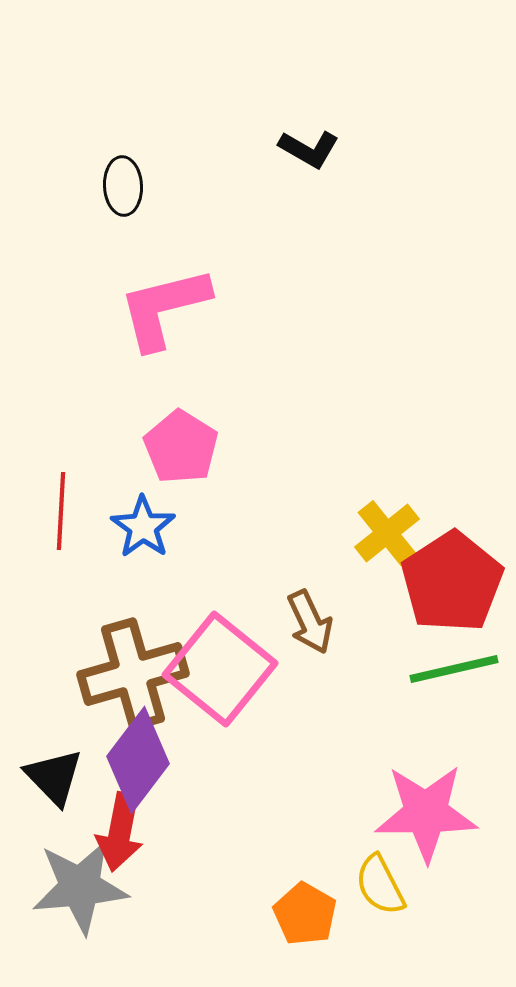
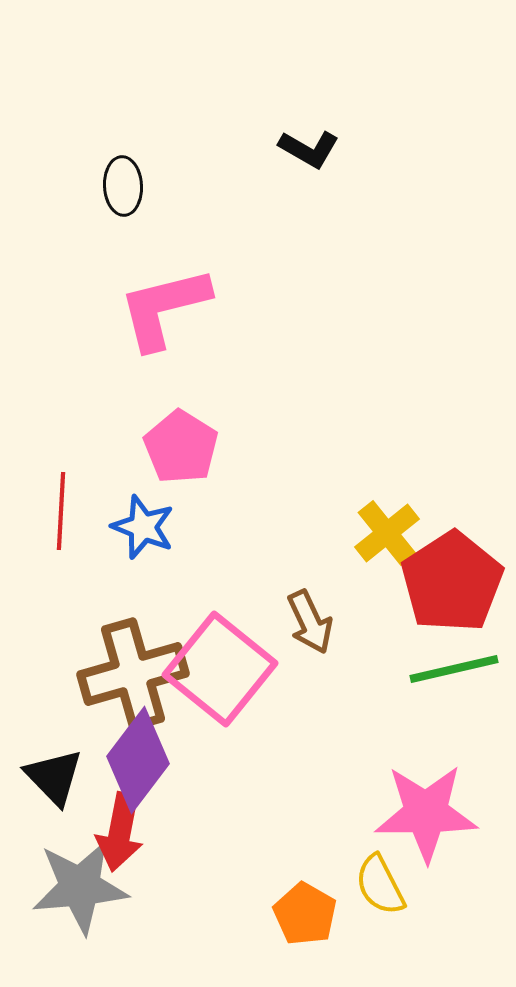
blue star: rotated 14 degrees counterclockwise
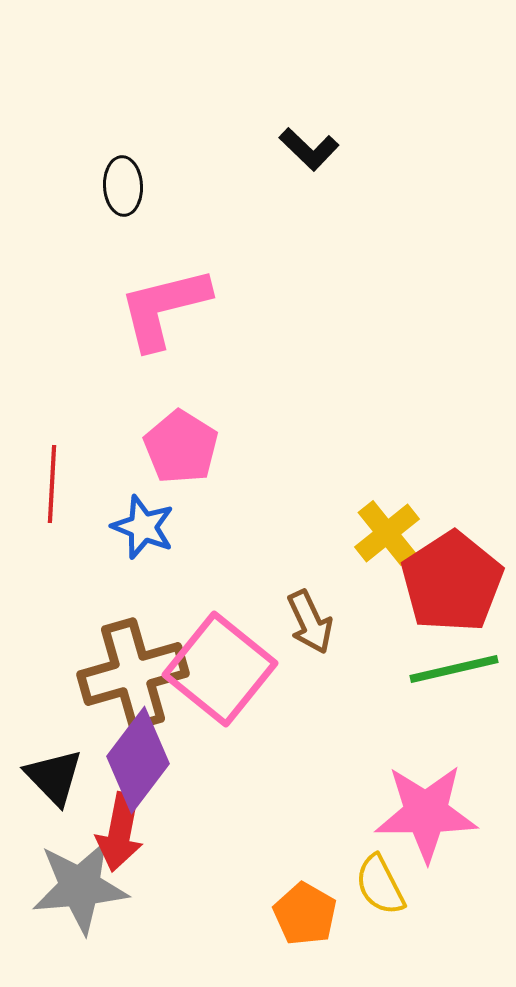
black L-shape: rotated 14 degrees clockwise
red line: moved 9 px left, 27 px up
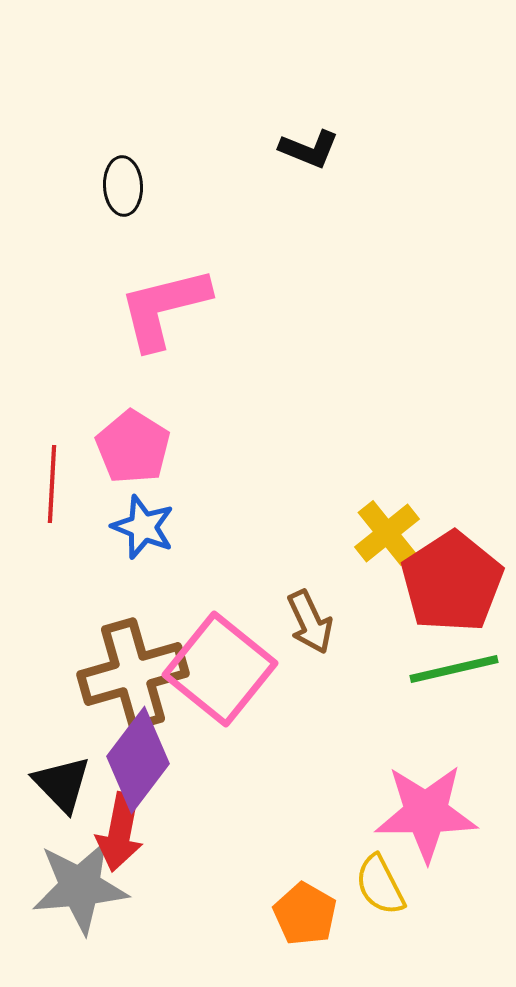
black L-shape: rotated 22 degrees counterclockwise
pink pentagon: moved 48 px left
black triangle: moved 8 px right, 7 px down
